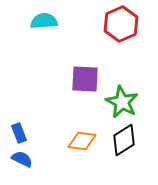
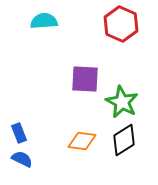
red hexagon: rotated 12 degrees counterclockwise
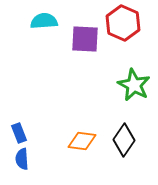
red hexagon: moved 2 px right, 1 px up
purple square: moved 40 px up
green star: moved 12 px right, 17 px up
black diamond: rotated 24 degrees counterclockwise
blue semicircle: rotated 120 degrees counterclockwise
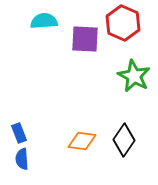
green star: moved 9 px up
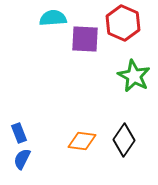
cyan semicircle: moved 9 px right, 3 px up
blue semicircle: rotated 30 degrees clockwise
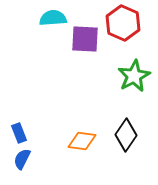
green star: rotated 16 degrees clockwise
black diamond: moved 2 px right, 5 px up
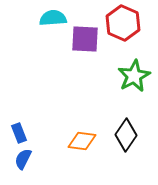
blue semicircle: moved 1 px right
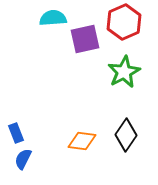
red hexagon: moved 1 px right, 1 px up; rotated 12 degrees clockwise
purple square: rotated 16 degrees counterclockwise
green star: moved 10 px left, 4 px up
blue rectangle: moved 3 px left
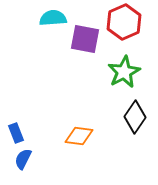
purple square: rotated 24 degrees clockwise
black diamond: moved 9 px right, 18 px up
orange diamond: moved 3 px left, 5 px up
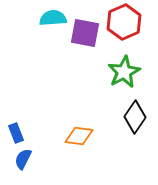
purple square: moved 6 px up
